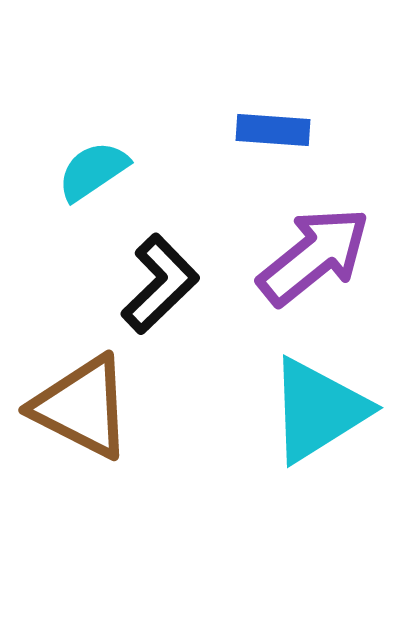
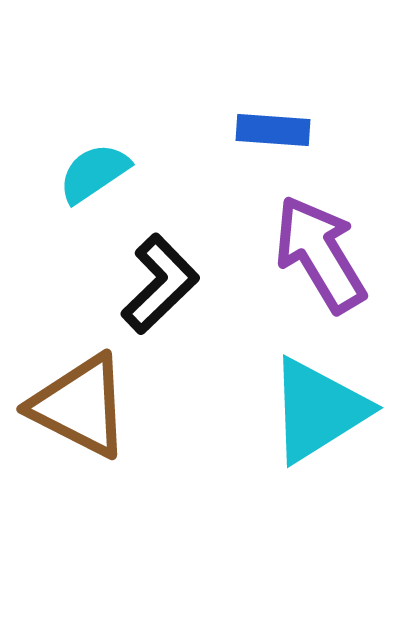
cyan semicircle: moved 1 px right, 2 px down
purple arrow: moved 6 px right, 2 px up; rotated 82 degrees counterclockwise
brown triangle: moved 2 px left, 1 px up
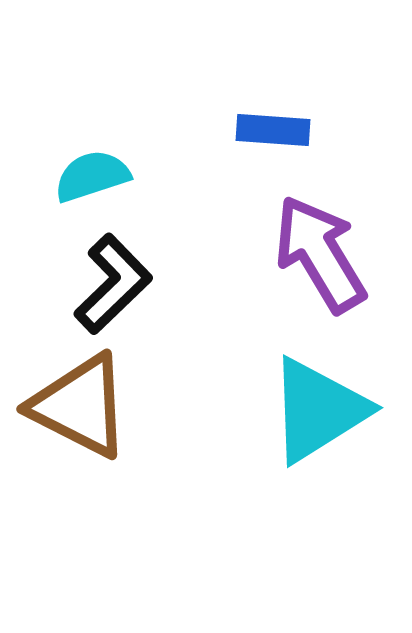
cyan semicircle: moved 2 px left, 3 px down; rotated 16 degrees clockwise
black L-shape: moved 47 px left
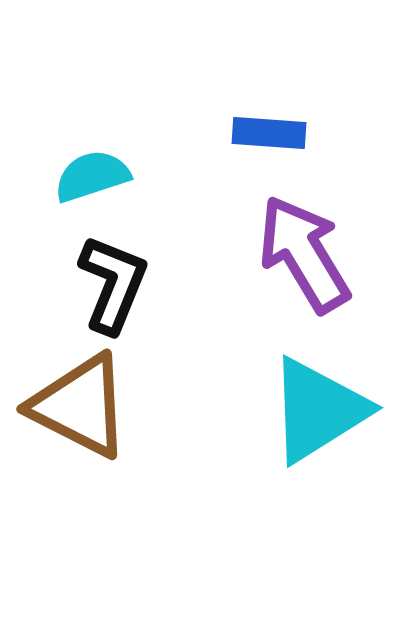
blue rectangle: moved 4 px left, 3 px down
purple arrow: moved 16 px left
black L-shape: rotated 24 degrees counterclockwise
